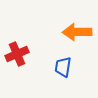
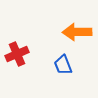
blue trapezoid: moved 2 px up; rotated 30 degrees counterclockwise
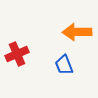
blue trapezoid: moved 1 px right
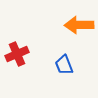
orange arrow: moved 2 px right, 7 px up
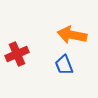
orange arrow: moved 7 px left, 10 px down; rotated 12 degrees clockwise
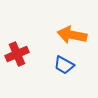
blue trapezoid: rotated 40 degrees counterclockwise
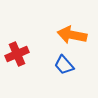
blue trapezoid: rotated 20 degrees clockwise
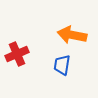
blue trapezoid: moved 2 px left; rotated 50 degrees clockwise
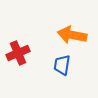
red cross: moved 1 px right, 1 px up
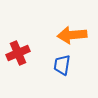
orange arrow: rotated 16 degrees counterclockwise
